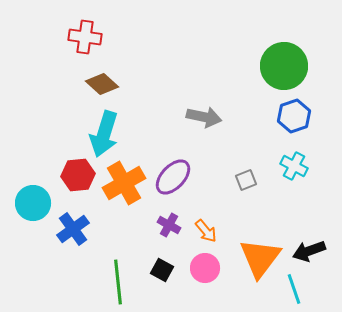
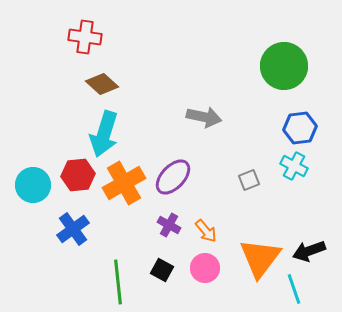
blue hexagon: moved 6 px right, 12 px down; rotated 12 degrees clockwise
gray square: moved 3 px right
cyan circle: moved 18 px up
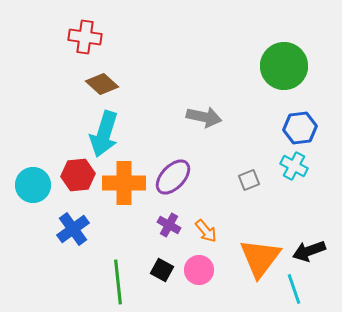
orange cross: rotated 30 degrees clockwise
pink circle: moved 6 px left, 2 px down
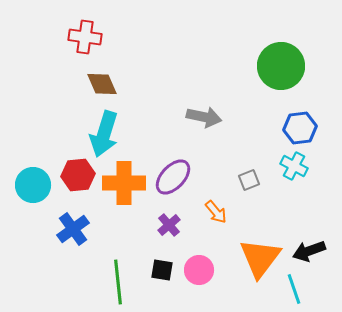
green circle: moved 3 px left
brown diamond: rotated 24 degrees clockwise
purple cross: rotated 20 degrees clockwise
orange arrow: moved 10 px right, 19 px up
black square: rotated 20 degrees counterclockwise
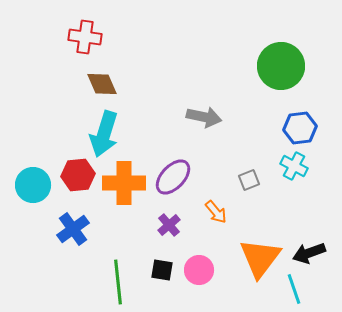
black arrow: moved 2 px down
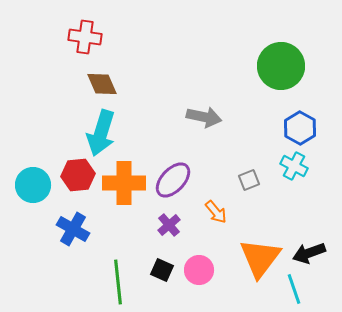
blue hexagon: rotated 24 degrees counterclockwise
cyan arrow: moved 3 px left, 1 px up
purple ellipse: moved 3 px down
blue cross: rotated 24 degrees counterclockwise
black square: rotated 15 degrees clockwise
